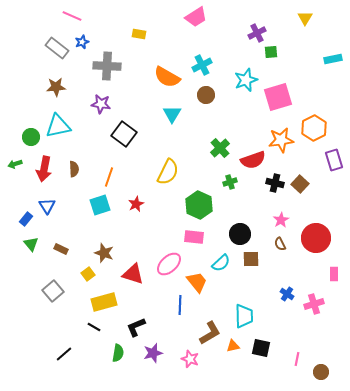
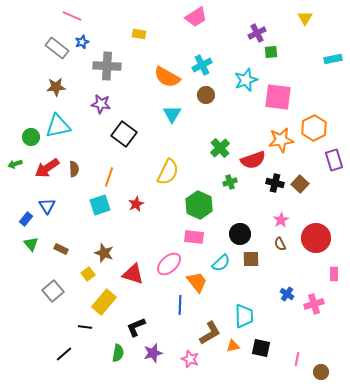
pink square at (278, 97): rotated 24 degrees clockwise
red arrow at (44, 169): moved 3 px right, 1 px up; rotated 45 degrees clockwise
yellow rectangle at (104, 302): rotated 35 degrees counterclockwise
black line at (94, 327): moved 9 px left; rotated 24 degrees counterclockwise
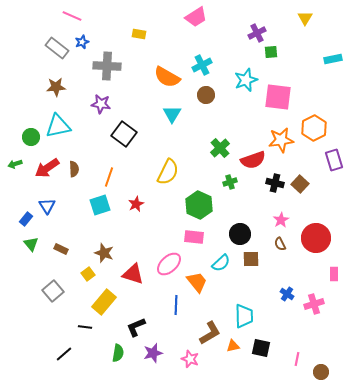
blue line at (180, 305): moved 4 px left
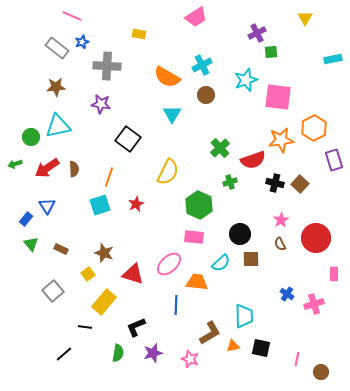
black square at (124, 134): moved 4 px right, 5 px down
orange trapezoid at (197, 282): rotated 45 degrees counterclockwise
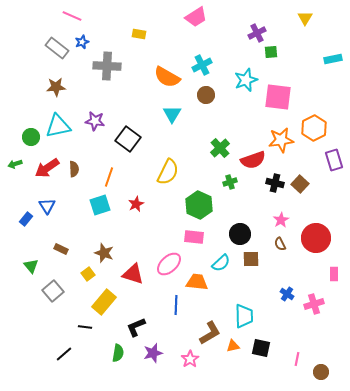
purple star at (101, 104): moved 6 px left, 17 px down
green triangle at (31, 244): moved 22 px down
pink star at (190, 359): rotated 18 degrees clockwise
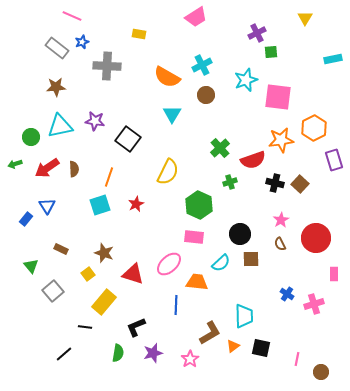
cyan triangle at (58, 126): moved 2 px right
orange triangle at (233, 346): rotated 24 degrees counterclockwise
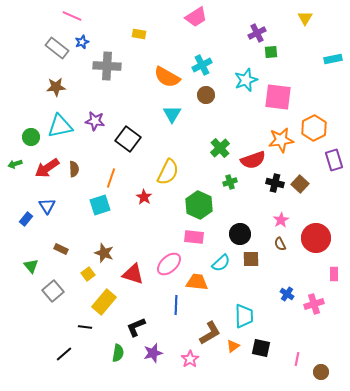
orange line at (109, 177): moved 2 px right, 1 px down
red star at (136, 204): moved 8 px right, 7 px up; rotated 14 degrees counterclockwise
